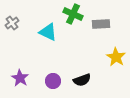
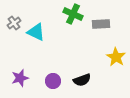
gray cross: moved 2 px right
cyan triangle: moved 12 px left
purple star: rotated 24 degrees clockwise
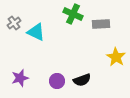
purple circle: moved 4 px right
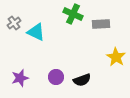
purple circle: moved 1 px left, 4 px up
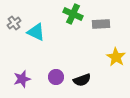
purple star: moved 2 px right, 1 px down
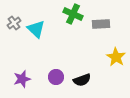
cyan triangle: moved 3 px up; rotated 18 degrees clockwise
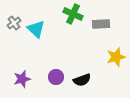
yellow star: rotated 24 degrees clockwise
